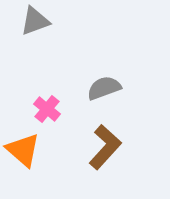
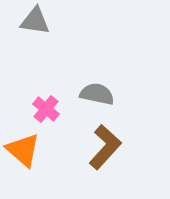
gray triangle: rotated 28 degrees clockwise
gray semicircle: moved 7 px left, 6 px down; rotated 32 degrees clockwise
pink cross: moved 1 px left
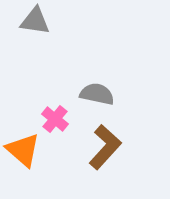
pink cross: moved 9 px right, 10 px down
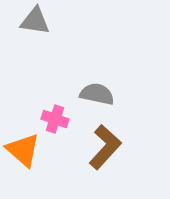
pink cross: rotated 20 degrees counterclockwise
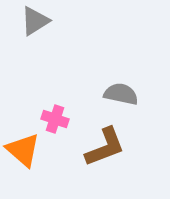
gray triangle: rotated 40 degrees counterclockwise
gray semicircle: moved 24 px right
brown L-shape: rotated 27 degrees clockwise
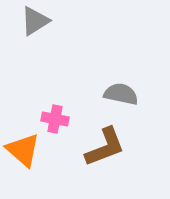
pink cross: rotated 8 degrees counterclockwise
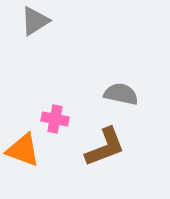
orange triangle: rotated 21 degrees counterclockwise
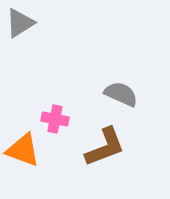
gray triangle: moved 15 px left, 2 px down
gray semicircle: rotated 12 degrees clockwise
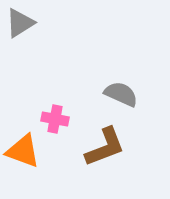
orange triangle: moved 1 px down
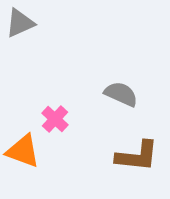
gray triangle: rotated 8 degrees clockwise
pink cross: rotated 32 degrees clockwise
brown L-shape: moved 32 px right, 9 px down; rotated 27 degrees clockwise
